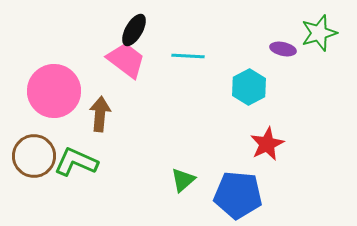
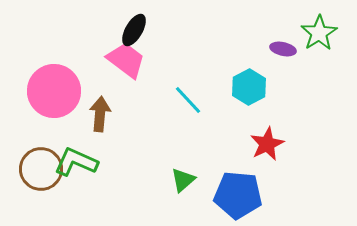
green star: rotated 15 degrees counterclockwise
cyan line: moved 44 px down; rotated 44 degrees clockwise
brown circle: moved 7 px right, 13 px down
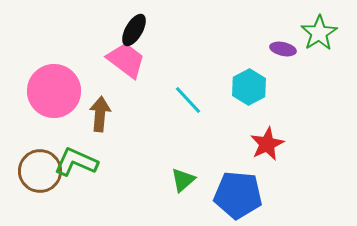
brown circle: moved 1 px left, 2 px down
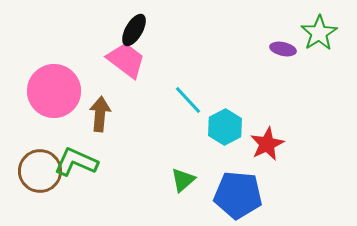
cyan hexagon: moved 24 px left, 40 px down
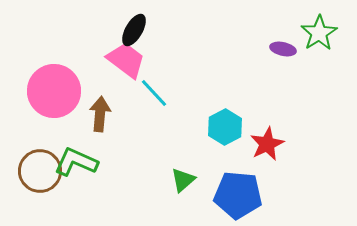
cyan line: moved 34 px left, 7 px up
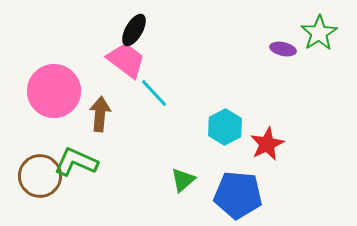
brown circle: moved 5 px down
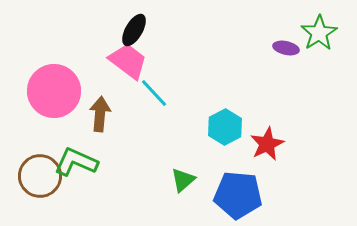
purple ellipse: moved 3 px right, 1 px up
pink trapezoid: moved 2 px right, 1 px down
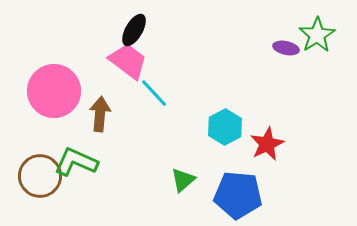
green star: moved 2 px left, 2 px down
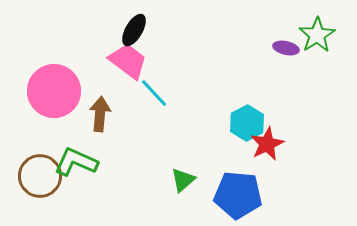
cyan hexagon: moved 22 px right, 4 px up
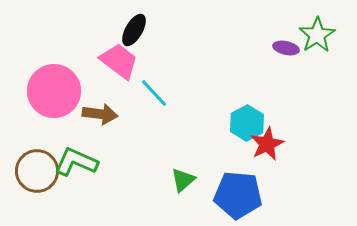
pink trapezoid: moved 9 px left
brown arrow: rotated 92 degrees clockwise
brown circle: moved 3 px left, 5 px up
